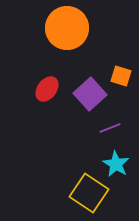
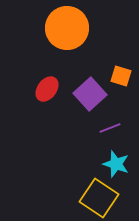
cyan star: rotated 12 degrees counterclockwise
yellow square: moved 10 px right, 5 px down
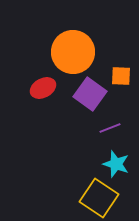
orange circle: moved 6 px right, 24 px down
orange square: rotated 15 degrees counterclockwise
red ellipse: moved 4 px left, 1 px up; rotated 25 degrees clockwise
purple square: rotated 12 degrees counterclockwise
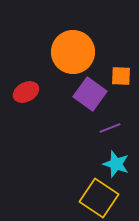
red ellipse: moved 17 px left, 4 px down
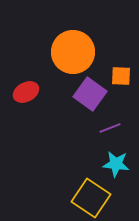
cyan star: rotated 12 degrees counterclockwise
yellow square: moved 8 px left
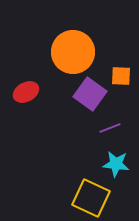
yellow square: rotated 9 degrees counterclockwise
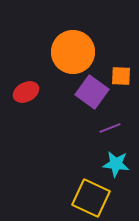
purple square: moved 2 px right, 2 px up
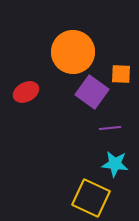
orange square: moved 2 px up
purple line: rotated 15 degrees clockwise
cyan star: moved 1 px left
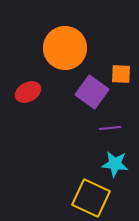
orange circle: moved 8 px left, 4 px up
red ellipse: moved 2 px right
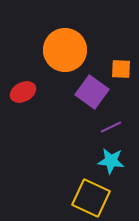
orange circle: moved 2 px down
orange square: moved 5 px up
red ellipse: moved 5 px left
purple line: moved 1 px right, 1 px up; rotated 20 degrees counterclockwise
cyan star: moved 4 px left, 3 px up
